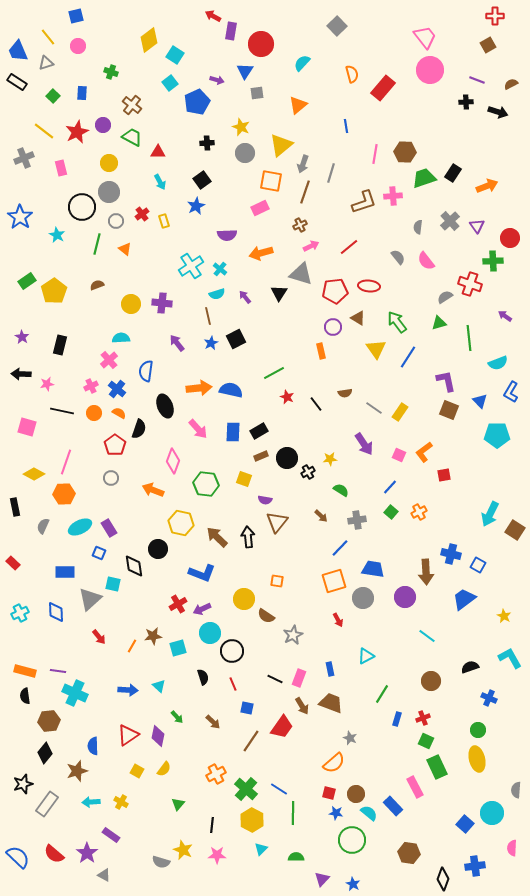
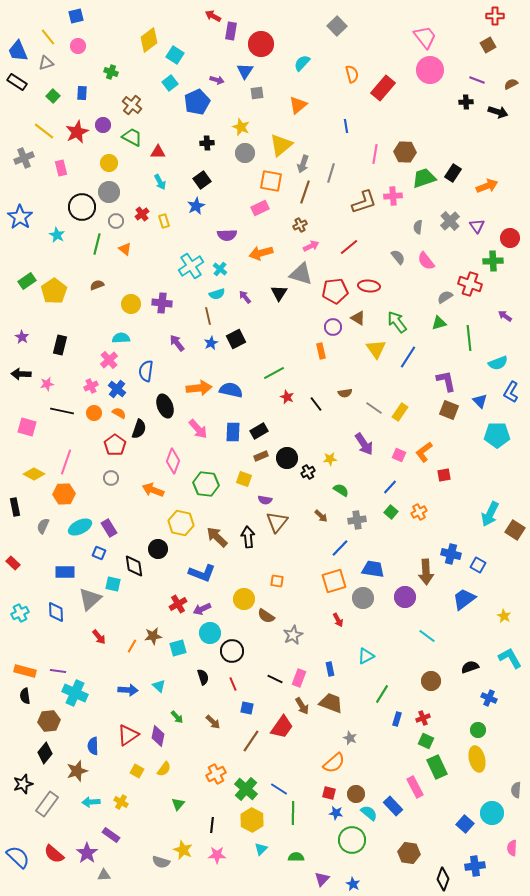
gray triangle at (104, 875): rotated 32 degrees counterclockwise
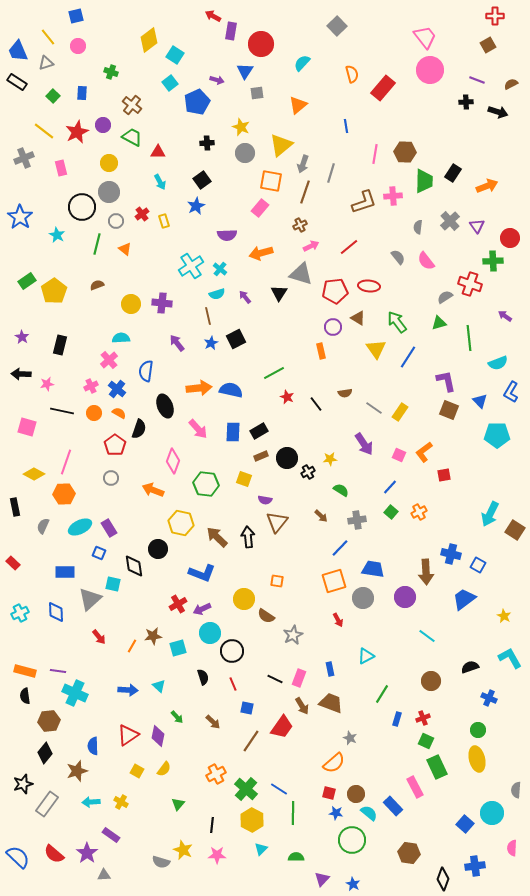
green trapezoid at (424, 178): moved 3 px down; rotated 110 degrees clockwise
pink rectangle at (260, 208): rotated 24 degrees counterclockwise
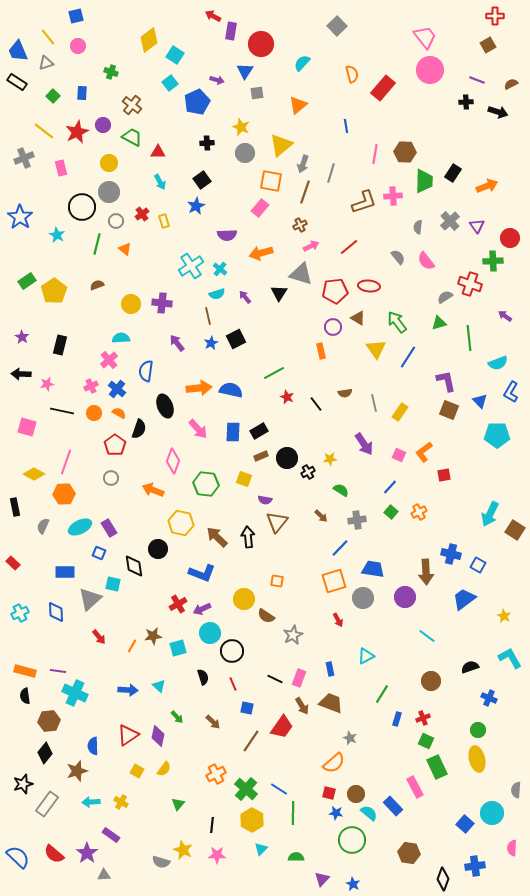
gray line at (374, 408): moved 5 px up; rotated 42 degrees clockwise
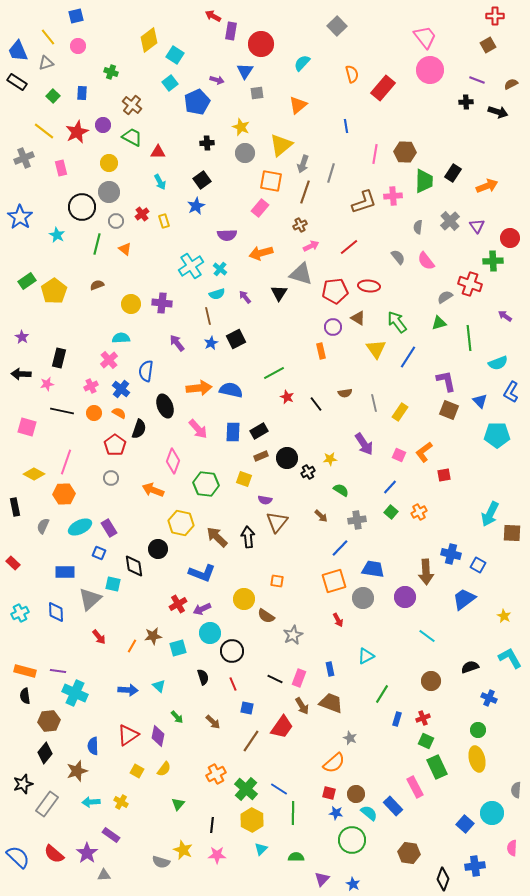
black rectangle at (60, 345): moved 1 px left, 13 px down
blue cross at (117, 389): moved 4 px right
brown square at (515, 530): moved 3 px left, 3 px down; rotated 30 degrees counterclockwise
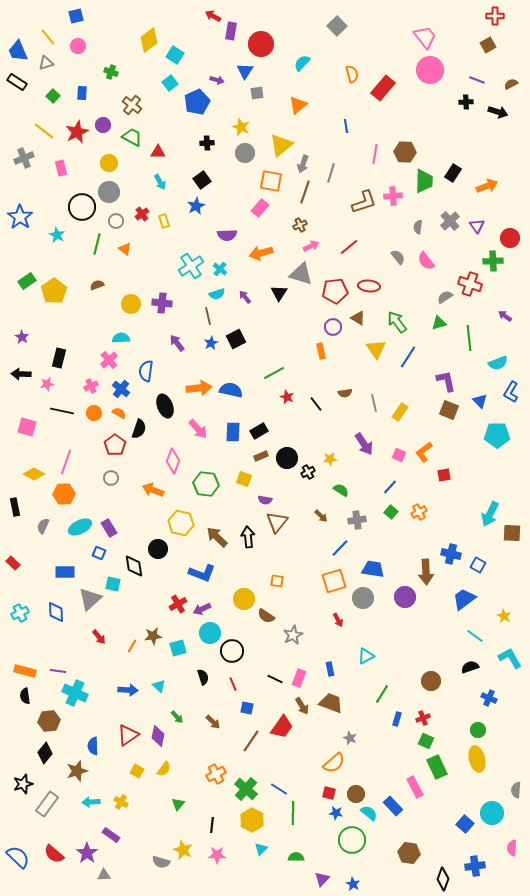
cyan line at (427, 636): moved 48 px right
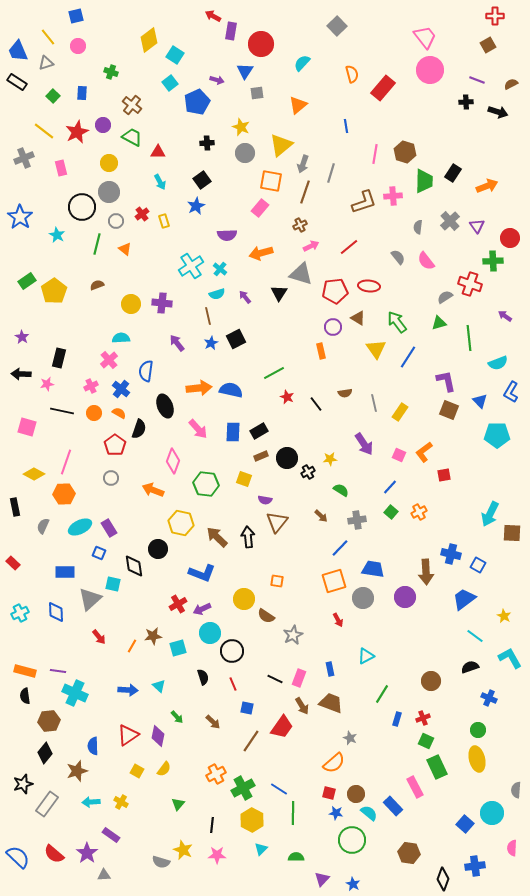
brown hexagon at (405, 152): rotated 15 degrees clockwise
green cross at (246, 789): moved 3 px left, 1 px up; rotated 20 degrees clockwise
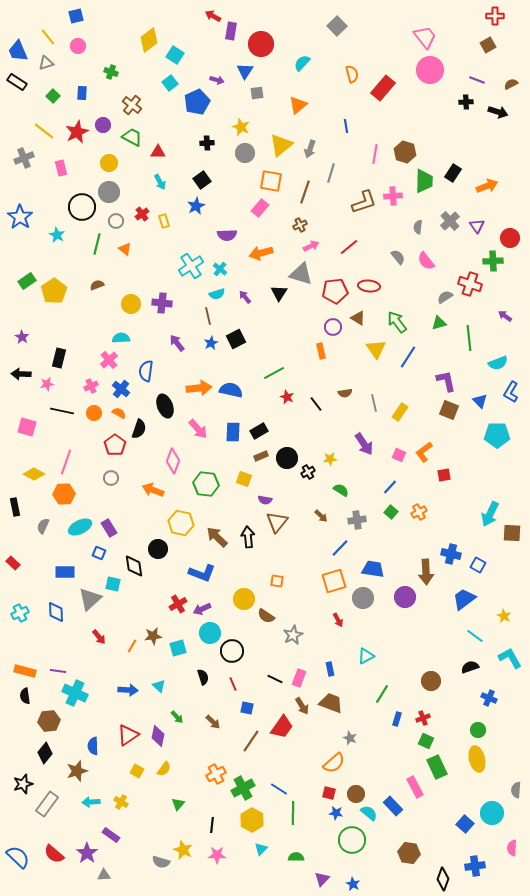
gray arrow at (303, 164): moved 7 px right, 15 px up
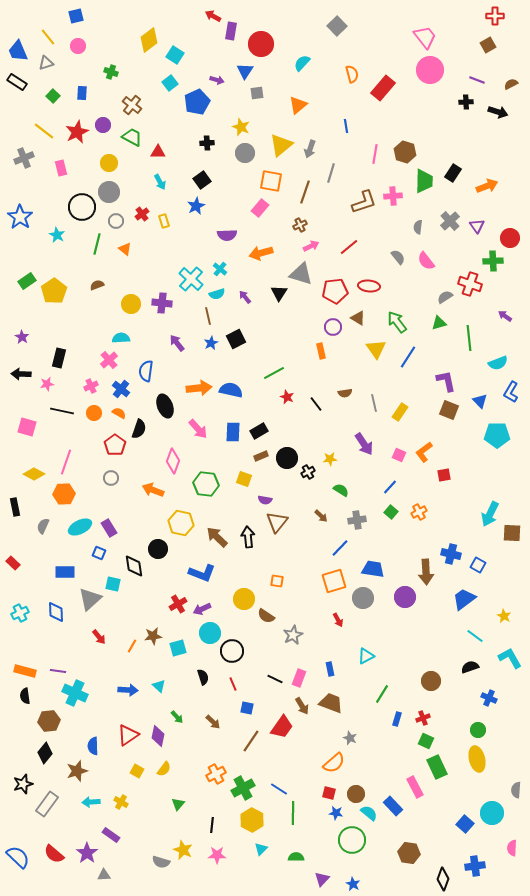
cyan cross at (191, 266): moved 13 px down; rotated 15 degrees counterclockwise
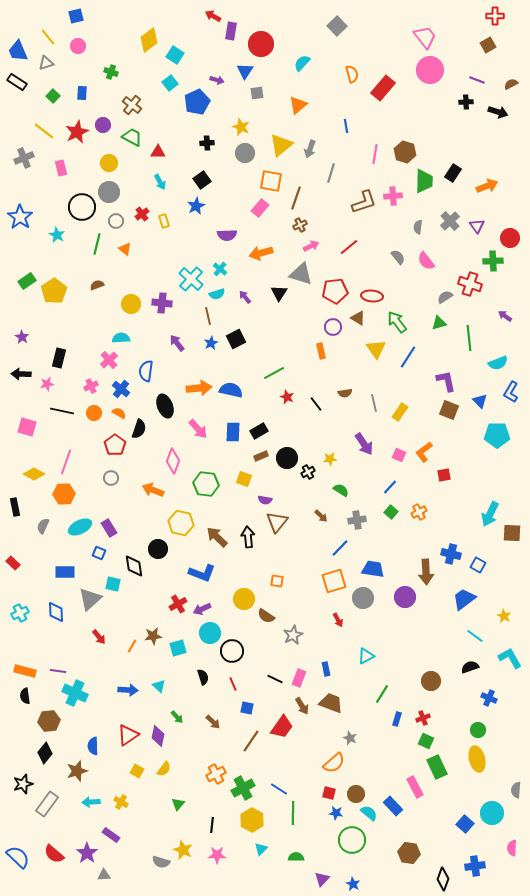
brown line at (305, 192): moved 9 px left, 6 px down
red ellipse at (369, 286): moved 3 px right, 10 px down
blue rectangle at (330, 669): moved 4 px left
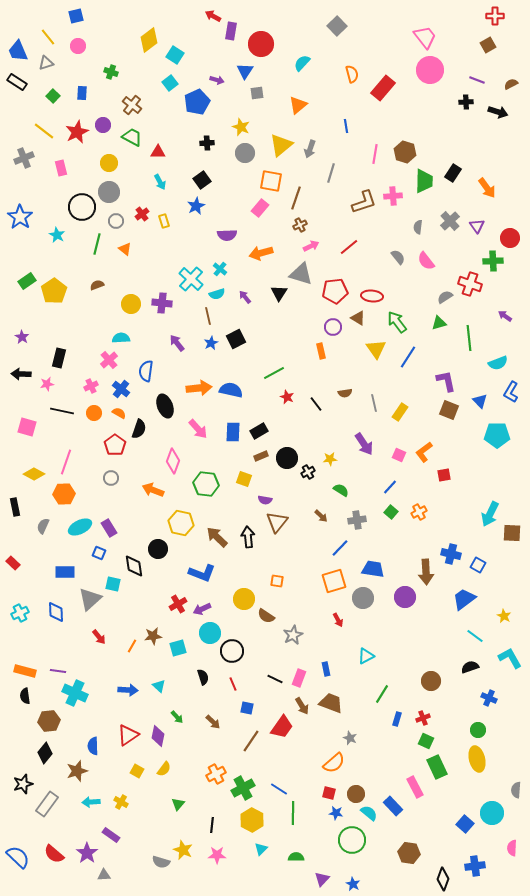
orange arrow at (487, 186): moved 2 px down; rotated 75 degrees clockwise
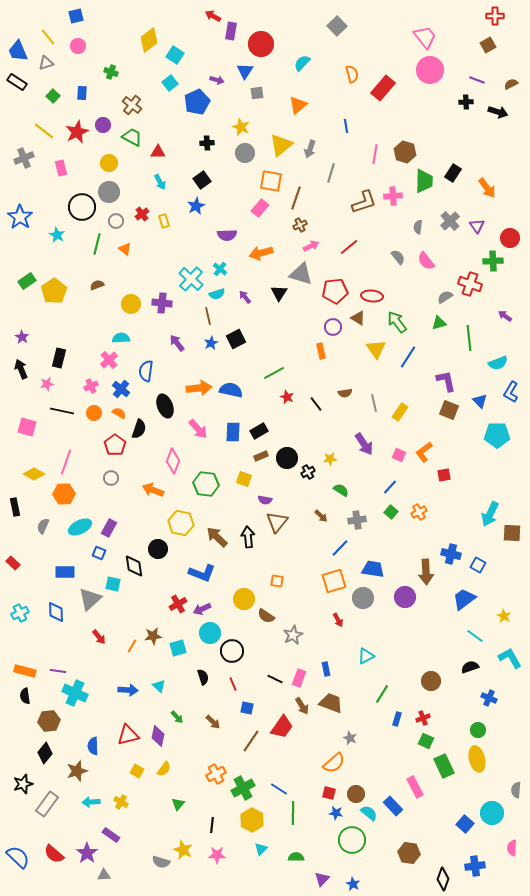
black arrow at (21, 374): moved 5 px up; rotated 66 degrees clockwise
purple rectangle at (109, 528): rotated 60 degrees clockwise
red triangle at (128, 735): rotated 20 degrees clockwise
green rectangle at (437, 767): moved 7 px right, 1 px up
